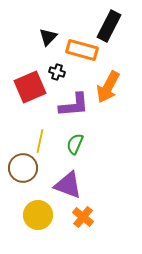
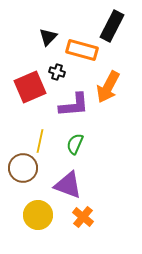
black rectangle: moved 3 px right
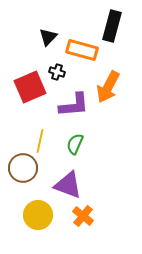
black rectangle: rotated 12 degrees counterclockwise
orange cross: moved 1 px up
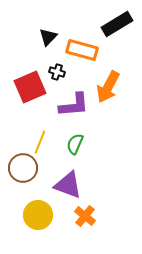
black rectangle: moved 5 px right, 2 px up; rotated 44 degrees clockwise
yellow line: moved 1 px down; rotated 10 degrees clockwise
orange cross: moved 2 px right
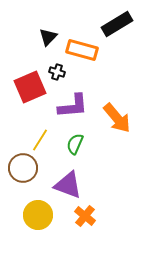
orange arrow: moved 9 px right, 31 px down; rotated 68 degrees counterclockwise
purple L-shape: moved 1 px left, 1 px down
yellow line: moved 2 px up; rotated 10 degrees clockwise
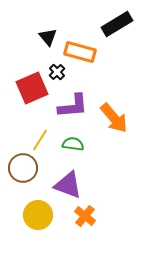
black triangle: rotated 24 degrees counterclockwise
orange rectangle: moved 2 px left, 2 px down
black cross: rotated 28 degrees clockwise
red square: moved 2 px right, 1 px down
orange arrow: moved 3 px left
green semicircle: moved 2 px left; rotated 75 degrees clockwise
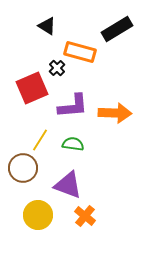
black rectangle: moved 5 px down
black triangle: moved 1 px left, 11 px up; rotated 18 degrees counterclockwise
black cross: moved 4 px up
orange arrow: moved 1 px right, 5 px up; rotated 48 degrees counterclockwise
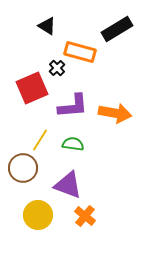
orange arrow: rotated 8 degrees clockwise
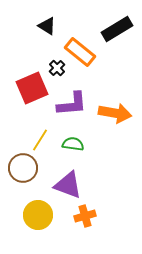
orange rectangle: rotated 24 degrees clockwise
purple L-shape: moved 1 px left, 2 px up
orange cross: rotated 35 degrees clockwise
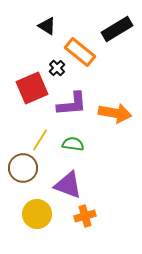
yellow circle: moved 1 px left, 1 px up
